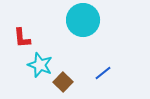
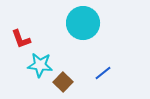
cyan circle: moved 3 px down
red L-shape: moved 1 px left, 1 px down; rotated 15 degrees counterclockwise
cyan star: rotated 15 degrees counterclockwise
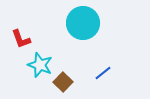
cyan star: rotated 15 degrees clockwise
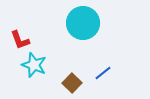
red L-shape: moved 1 px left, 1 px down
cyan star: moved 6 px left
brown square: moved 9 px right, 1 px down
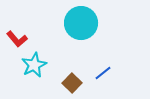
cyan circle: moved 2 px left
red L-shape: moved 3 px left, 1 px up; rotated 20 degrees counterclockwise
cyan star: rotated 25 degrees clockwise
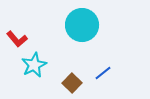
cyan circle: moved 1 px right, 2 px down
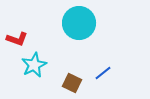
cyan circle: moved 3 px left, 2 px up
red L-shape: rotated 30 degrees counterclockwise
brown square: rotated 18 degrees counterclockwise
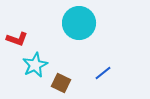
cyan star: moved 1 px right
brown square: moved 11 px left
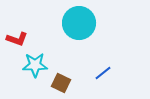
cyan star: rotated 25 degrees clockwise
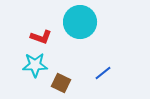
cyan circle: moved 1 px right, 1 px up
red L-shape: moved 24 px right, 2 px up
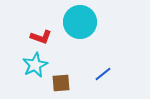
cyan star: rotated 25 degrees counterclockwise
blue line: moved 1 px down
brown square: rotated 30 degrees counterclockwise
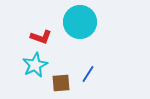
blue line: moved 15 px left; rotated 18 degrees counterclockwise
